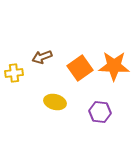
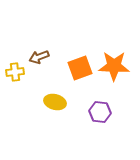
brown arrow: moved 3 px left
orange square: rotated 15 degrees clockwise
yellow cross: moved 1 px right, 1 px up
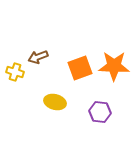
brown arrow: moved 1 px left
yellow cross: rotated 24 degrees clockwise
